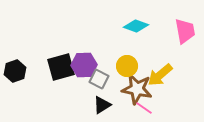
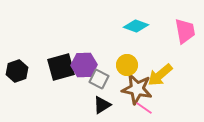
yellow circle: moved 1 px up
black hexagon: moved 2 px right
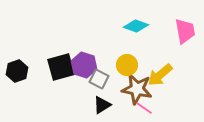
purple hexagon: rotated 20 degrees clockwise
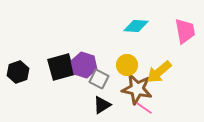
cyan diamond: rotated 15 degrees counterclockwise
black hexagon: moved 1 px right, 1 px down
yellow arrow: moved 1 px left, 3 px up
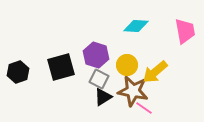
purple hexagon: moved 12 px right, 10 px up
yellow arrow: moved 4 px left
brown star: moved 4 px left, 2 px down
black triangle: moved 1 px right, 8 px up
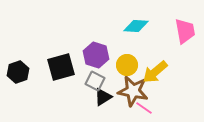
gray square: moved 4 px left, 2 px down
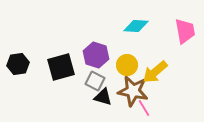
black hexagon: moved 8 px up; rotated 10 degrees clockwise
black triangle: rotated 48 degrees clockwise
pink line: rotated 24 degrees clockwise
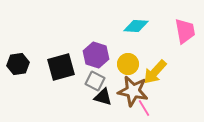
yellow circle: moved 1 px right, 1 px up
yellow arrow: rotated 8 degrees counterclockwise
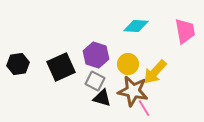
black square: rotated 8 degrees counterclockwise
black triangle: moved 1 px left, 1 px down
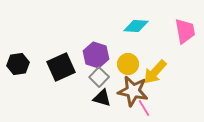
gray square: moved 4 px right, 4 px up; rotated 18 degrees clockwise
